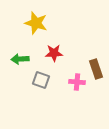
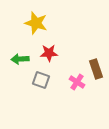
red star: moved 5 px left
pink cross: rotated 28 degrees clockwise
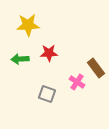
yellow star: moved 8 px left, 2 px down; rotated 20 degrees counterclockwise
brown rectangle: moved 1 px up; rotated 18 degrees counterclockwise
gray square: moved 6 px right, 14 px down
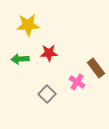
gray square: rotated 24 degrees clockwise
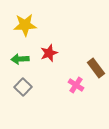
yellow star: moved 3 px left
red star: rotated 18 degrees counterclockwise
pink cross: moved 1 px left, 3 px down
gray square: moved 24 px left, 7 px up
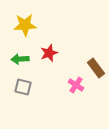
gray square: rotated 30 degrees counterclockwise
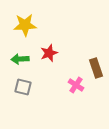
brown rectangle: rotated 18 degrees clockwise
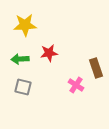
red star: rotated 12 degrees clockwise
